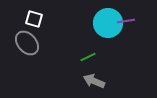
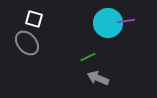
gray arrow: moved 4 px right, 3 px up
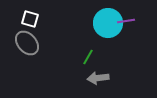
white square: moved 4 px left
green line: rotated 35 degrees counterclockwise
gray arrow: rotated 30 degrees counterclockwise
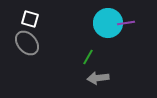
purple line: moved 2 px down
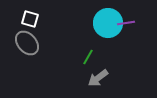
gray arrow: rotated 30 degrees counterclockwise
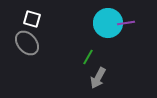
white square: moved 2 px right
gray arrow: rotated 25 degrees counterclockwise
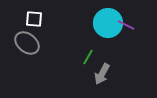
white square: moved 2 px right; rotated 12 degrees counterclockwise
purple line: moved 2 px down; rotated 36 degrees clockwise
gray ellipse: rotated 10 degrees counterclockwise
gray arrow: moved 4 px right, 4 px up
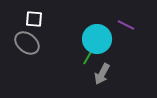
cyan circle: moved 11 px left, 16 px down
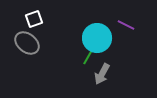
white square: rotated 24 degrees counterclockwise
cyan circle: moved 1 px up
